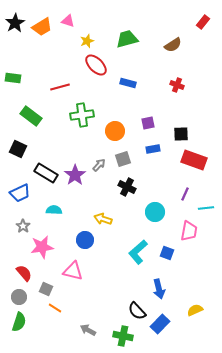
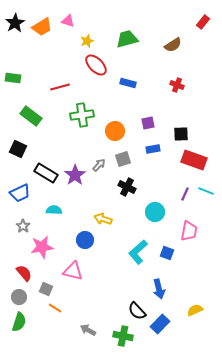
cyan line at (206, 208): moved 17 px up; rotated 28 degrees clockwise
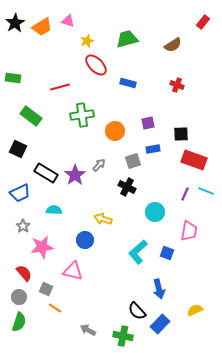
gray square at (123, 159): moved 10 px right, 2 px down
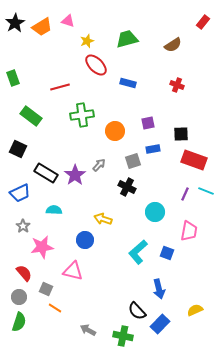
green rectangle at (13, 78): rotated 63 degrees clockwise
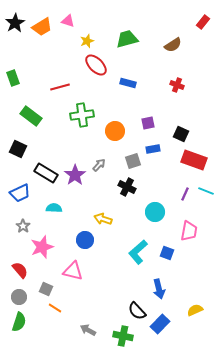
black square at (181, 134): rotated 28 degrees clockwise
cyan semicircle at (54, 210): moved 2 px up
pink star at (42, 247): rotated 10 degrees counterclockwise
red semicircle at (24, 273): moved 4 px left, 3 px up
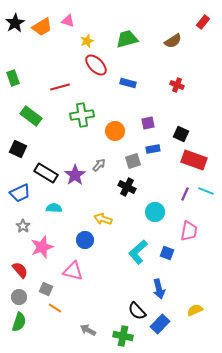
brown semicircle at (173, 45): moved 4 px up
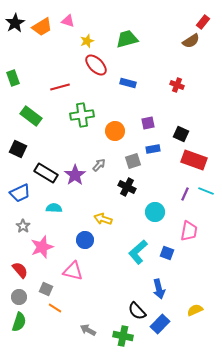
brown semicircle at (173, 41): moved 18 px right
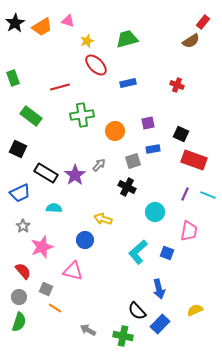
blue rectangle at (128, 83): rotated 28 degrees counterclockwise
cyan line at (206, 191): moved 2 px right, 4 px down
red semicircle at (20, 270): moved 3 px right, 1 px down
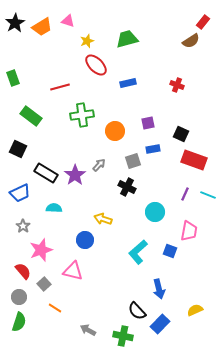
pink star at (42, 247): moved 1 px left, 3 px down
blue square at (167, 253): moved 3 px right, 2 px up
gray square at (46, 289): moved 2 px left, 5 px up; rotated 24 degrees clockwise
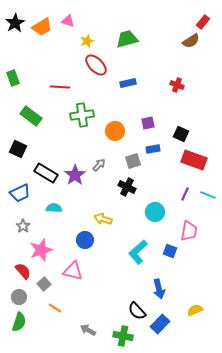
red line at (60, 87): rotated 18 degrees clockwise
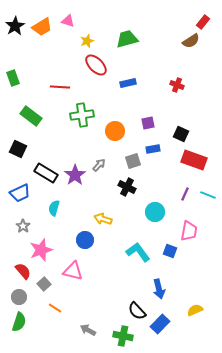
black star at (15, 23): moved 3 px down
cyan semicircle at (54, 208): rotated 77 degrees counterclockwise
cyan L-shape at (138, 252): rotated 95 degrees clockwise
